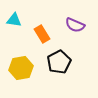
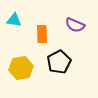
orange rectangle: rotated 30 degrees clockwise
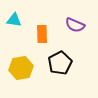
black pentagon: moved 1 px right, 1 px down
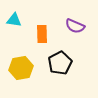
purple semicircle: moved 1 px down
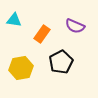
orange rectangle: rotated 36 degrees clockwise
black pentagon: moved 1 px right, 1 px up
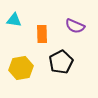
orange rectangle: rotated 36 degrees counterclockwise
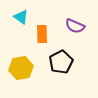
cyan triangle: moved 7 px right, 3 px up; rotated 28 degrees clockwise
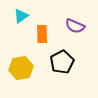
cyan triangle: moved 1 px up; rotated 49 degrees clockwise
black pentagon: moved 1 px right
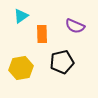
black pentagon: rotated 15 degrees clockwise
